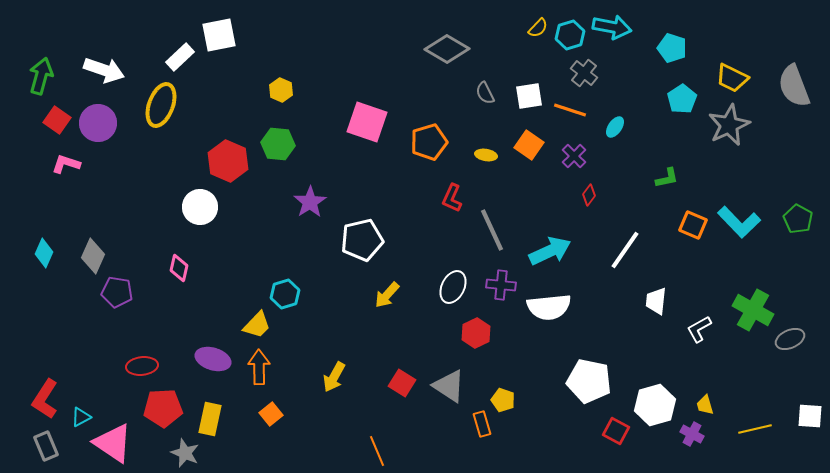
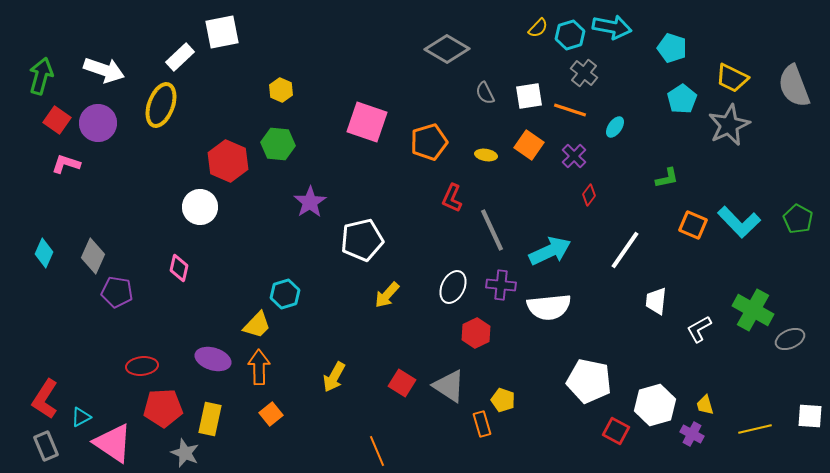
white square at (219, 35): moved 3 px right, 3 px up
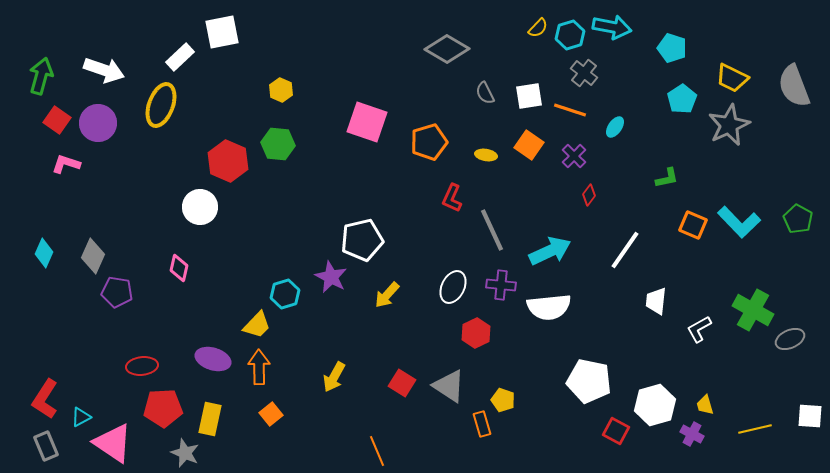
purple star at (310, 202): moved 21 px right, 75 px down; rotated 12 degrees counterclockwise
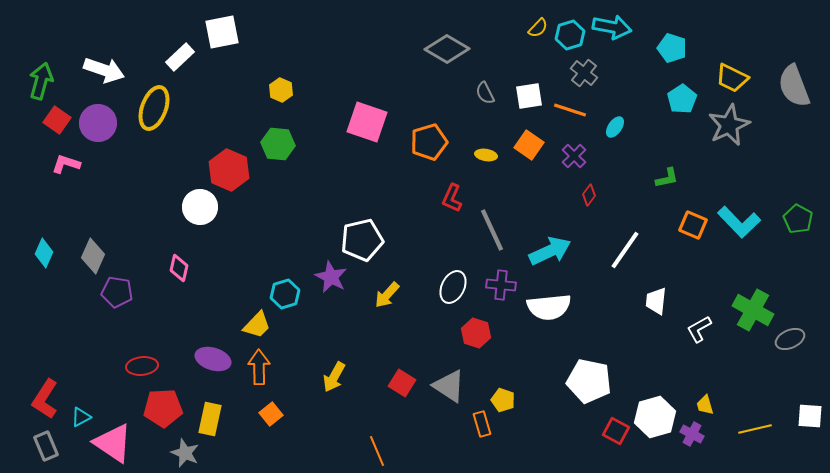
green arrow at (41, 76): moved 5 px down
yellow ellipse at (161, 105): moved 7 px left, 3 px down
red hexagon at (228, 161): moved 1 px right, 9 px down
red hexagon at (476, 333): rotated 16 degrees counterclockwise
white hexagon at (655, 405): moved 12 px down
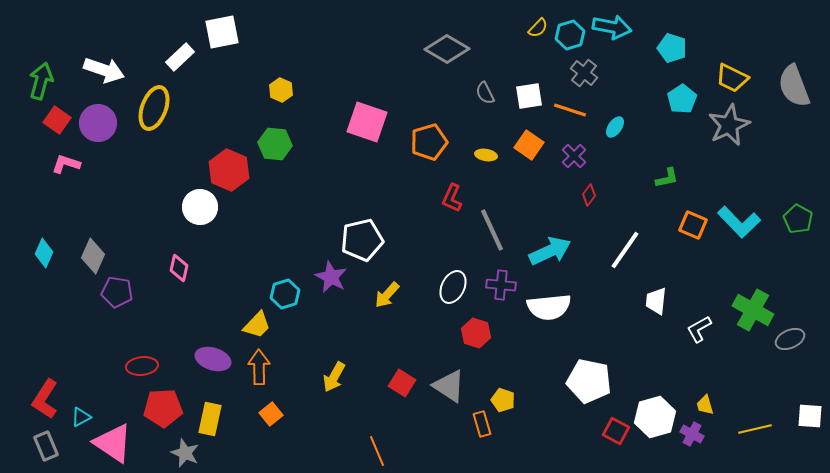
green hexagon at (278, 144): moved 3 px left
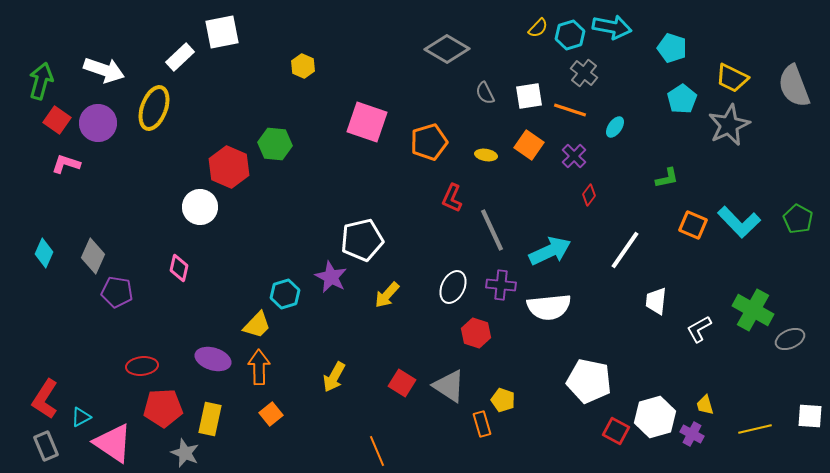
yellow hexagon at (281, 90): moved 22 px right, 24 px up
red hexagon at (229, 170): moved 3 px up
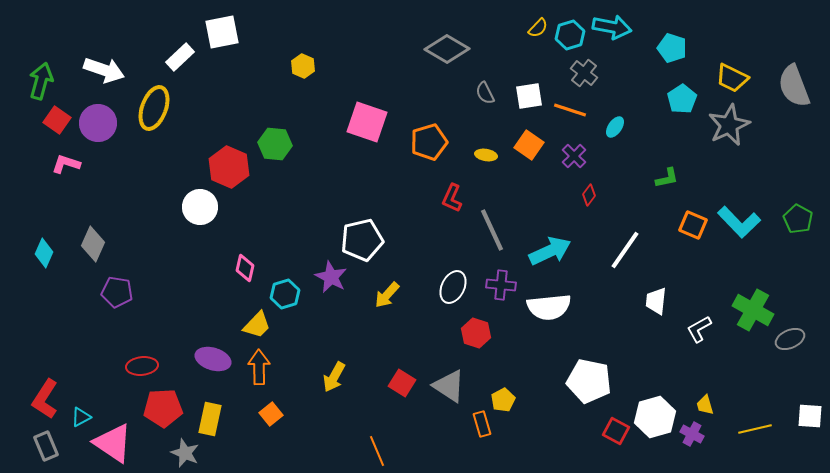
gray diamond at (93, 256): moved 12 px up
pink diamond at (179, 268): moved 66 px right
yellow pentagon at (503, 400): rotated 25 degrees clockwise
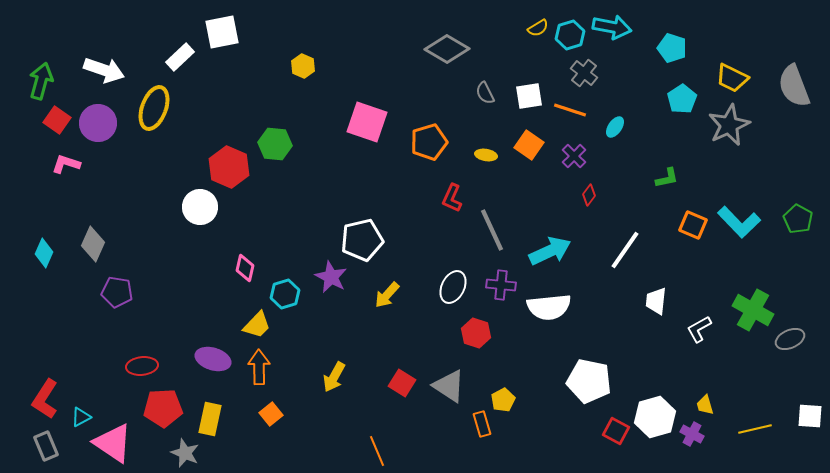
yellow semicircle at (538, 28): rotated 15 degrees clockwise
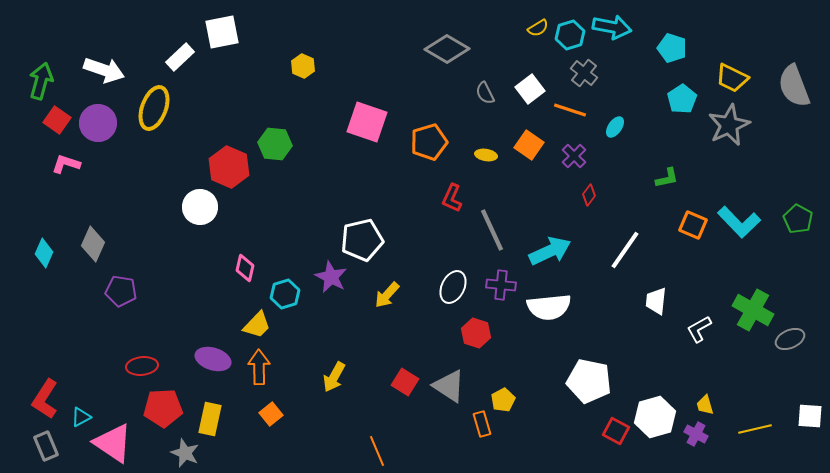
white square at (529, 96): moved 1 px right, 7 px up; rotated 28 degrees counterclockwise
purple pentagon at (117, 292): moved 4 px right, 1 px up
red square at (402, 383): moved 3 px right, 1 px up
purple cross at (692, 434): moved 4 px right
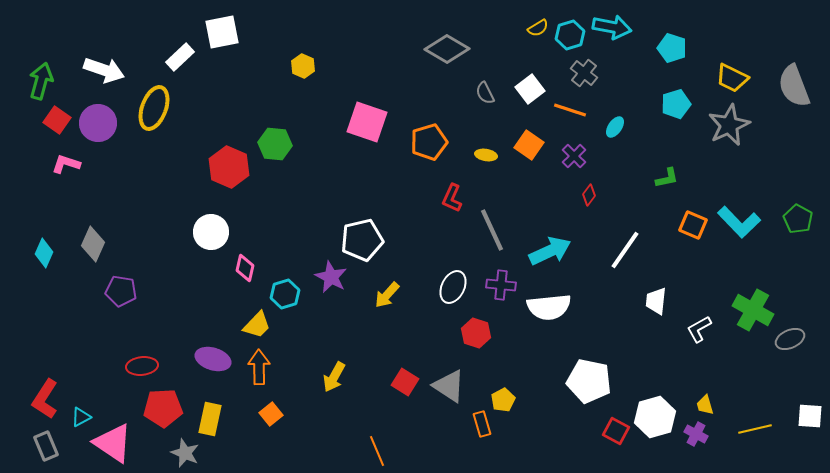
cyan pentagon at (682, 99): moved 6 px left, 5 px down; rotated 16 degrees clockwise
white circle at (200, 207): moved 11 px right, 25 px down
